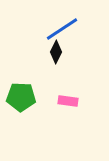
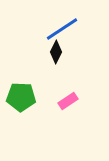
pink rectangle: rotated 42 degrees counterclockwise
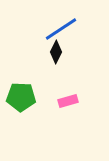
blue line: moved 1 px left
pink rectangle: rotated 18 degrees clockwise
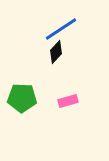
black diamond: rotated 15 degrees clockwise
green pentagon: moved 1 px right, 1 px down
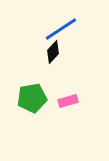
black diamond: moved 3 px left
green pentagon: moved 10 px right; rotated 12 degrees counterclockwise
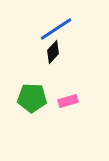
blue line: moved 5 px left
green pentagon: rotated 12 degrees clockwise
